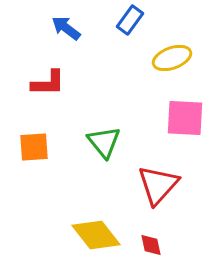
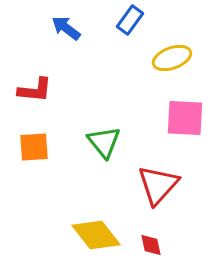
red L-shape: moved 13 px left, 7 px down; rotated 6 degrees clockwise
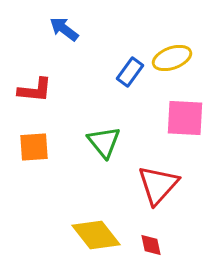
blue rectangle: moved 52 px down
blue arrow: moved 2 px left, 1 px down
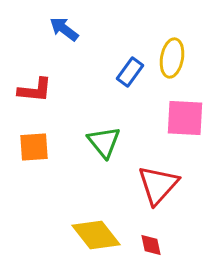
yellow ellipse: rotated 60 degrees counterclockwise
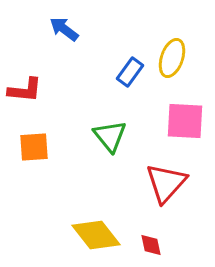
yellow ellipse: rotated 9 degrees clockwise
red L-shape: moved 10 px left
pink square: moved 3 px down
green triangle: moved 6 px right, 6 px up
red triangle: moved 8 px right, 2 px up
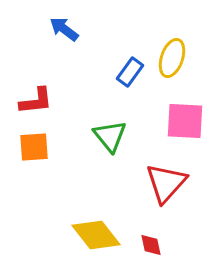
red L-shape: moved 11 px right, 11 px down; rotated 12 degrees counterclockwise
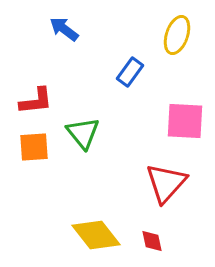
yellow ellipse: moved 5 px right, 23 px up
green triangle: moved 27 px left, 3 px up
red diamond: moved 1 px right, 4 px up
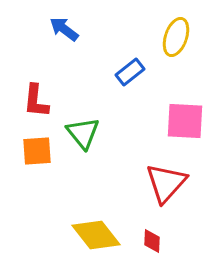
yellow ellipse: moved 1 px left, 2 px down
blue rectangle: rotated 16 degrees clockwise
red L-shape: rotated 102 degrees clockwise
orange square: moved 3 px right, 4 px down
red diamond: rotated 15 degrees clockwise
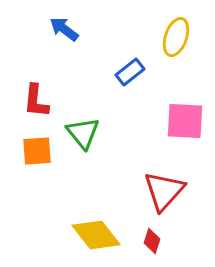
red triangle: moved 2 px left, 8 px down
red diamond: rotated 15 degrees clockwise
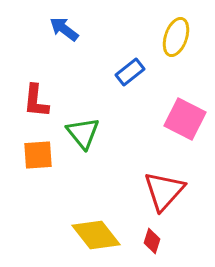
pink square: moved 2 px up; rotated 24 degrees clockwise
orange square: moved 1 px right, 4 px down
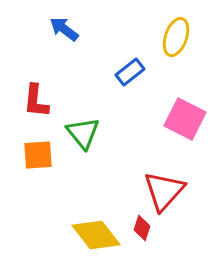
red diamond: moved 10 px left, 13 px up
